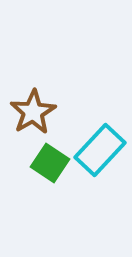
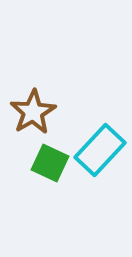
green square: rotated 9 degrees counterclockwise
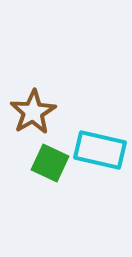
cyan rectangle: rotated 60 degrees clockwise
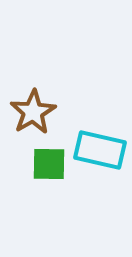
green square: moved 1 px left, 1 px down; rotated 24 degrees counterclockwise
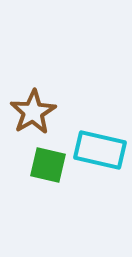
green square: moved 1 px left, 1 px down; rotated 12 degrees clockwise
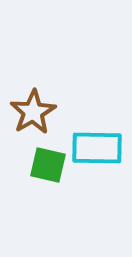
cyan rectangle: moved 3 px left, 2 px up; rotated 12 degrees counterclockwise
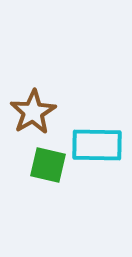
cyan rectangle: moved 3 px up
